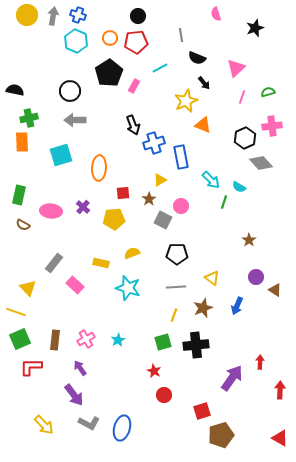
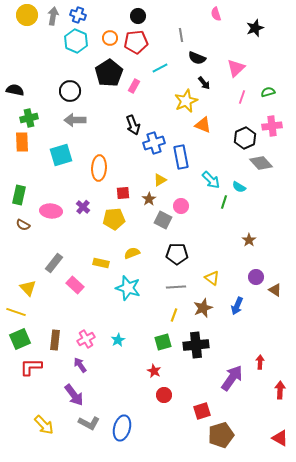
purple arrow at (80, 368): moved 3 px up
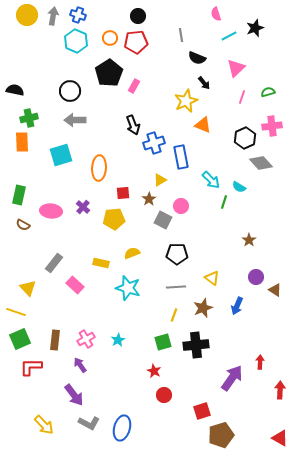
cyan line at (160, 68): moved 69 px right, 32 px up
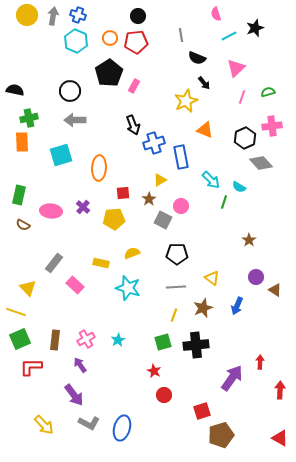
orange triangle at (203, 125): moved 2 px right, 5 px down
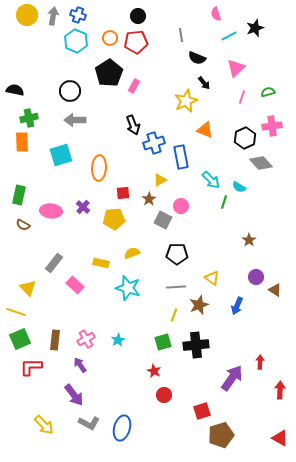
brown star at (203, 308): moved 4 px left, 3 px up
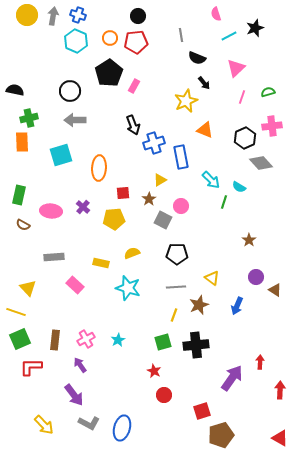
gray rectangle at (54, 263): moved 6 px up; rotated 48 degrees clockwise
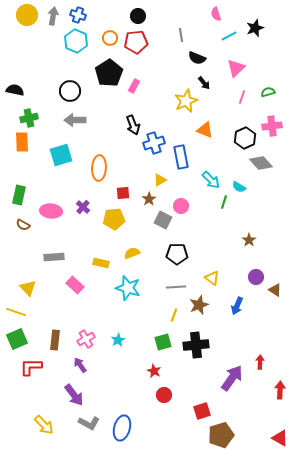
green square at (20, 339): moved 3 px left
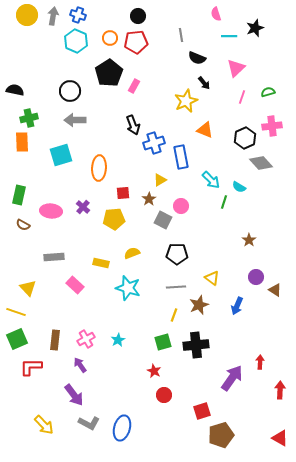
cyan line at (229, 36): rotated 28 degrees clockwise
